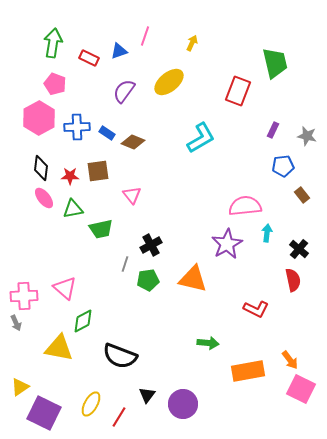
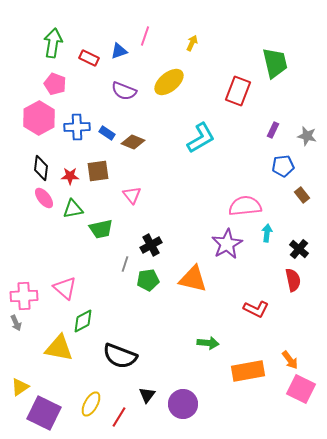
purple semicircle at (124, 91): rotated 105 degrees counterclockwise
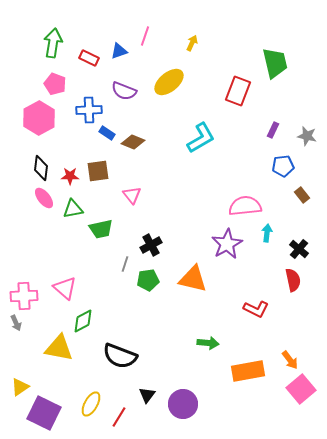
blue cross at (77, 127): moved 12 px right, 17 px up
pink square at (301, 389): rotated 24 degrees clockwise
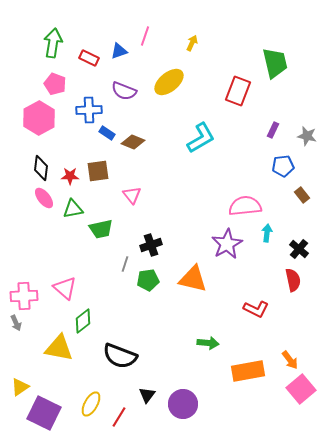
black cross at (151, 245): rotated 10 degrees clockwise
green diamond at (83, 321): rotated 10 degrees counterclockwise
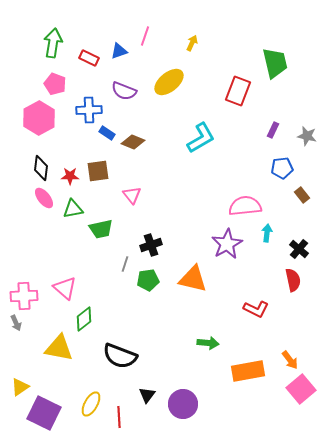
blue pentagon at (283, 166): moved 1 px left, 2 px down
green diamond at (83, 321): moved 1 px right, 2 px up
red line at (119, 417): rotated 35 degrees counterclockwise
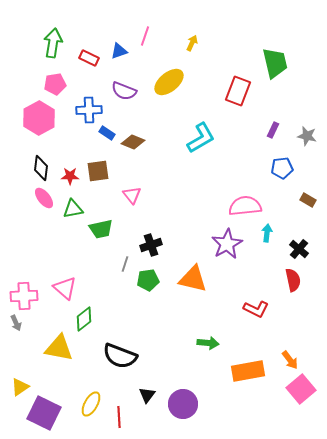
pink pentagon at (55, 84): rotated 30 degrees counterclockwise
brown rectangle at (302, 195): moved 6 px right, 5 px down; rotated 21 degrees counterclockwise
